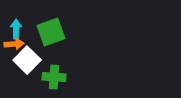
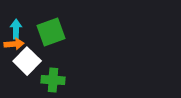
white square: moved 1 px down
green cross: moved 1 px left, 3 px down
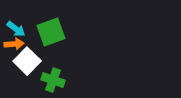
cyan arrow: rotated 126 degrees clockwise
green cross: rotated 15 degrees clockwise
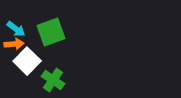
green cross: rotated 15 degrees clockwise
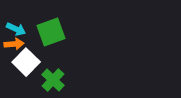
cyan arrow: rotated 12 degrees counterclockwise
white square: moved 1 px left, 1 px down
green cross: rotated 10 degrees clockwise
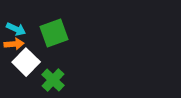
green square: moved 3 px right, 1 px down
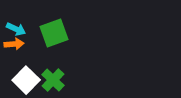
white square: moved 18 px down
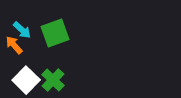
cyan arrow: moved 6 px right, 1 px down; rotated 18 degrees clockwise
green square: moved 1 px right
orange arrow: moved 1 px down; rotated 126 degrees counterclockwise
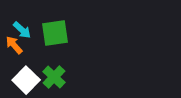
green square: rotated 12 degrees clockwise
green cross: moved 1 px right, 3 px up
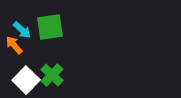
green square: moved 5 px left, 6 px up
green cross: moved 2 px left, 2 px up
